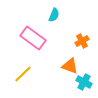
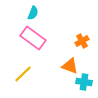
cyan semicircle: moved 21 px left, 2 px up
cyan cross: rotated 21 degrees counterclockwise
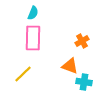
pink rectangle: rotated 55 degrees clockwise
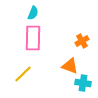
cyan cross: moved 1 px left, 1 px down
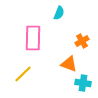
cyan semicircle: moved 26 px right
orange triangle: moved 1 px left, 2 px up
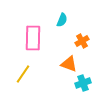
cyan semicircle: moved 3 px right, 7 px down
yellow line: rotated 12 degrees counterclockwise
cyan cross: rotated 28 degrees counterclockwise
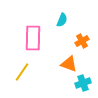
yellow line: moved 1 px left, 2 px up
